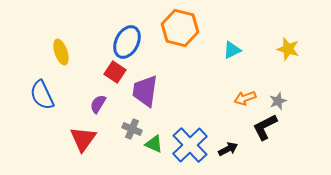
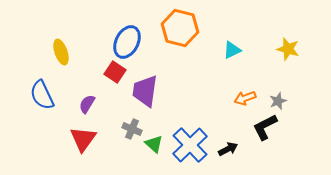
purple semicircle: moved 11 px left
green triangle: rotated 18 degrees clockwise
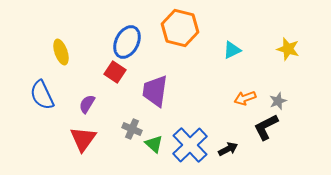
purple trapezoid: moved 10 px right
black L-shape: moved 1 px right
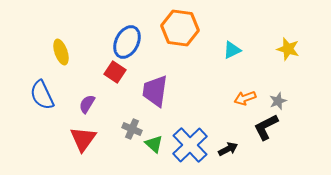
orange hexagon: rotated 6 degrees counterclockwise
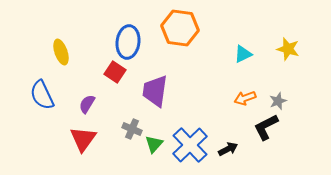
blue ellipse: moved 1 px right; rotated 20 degrees counterclockwise
cyan triangle: moved 11 px right, 4 px down
green triangle: rotated 30 degrees clockwise
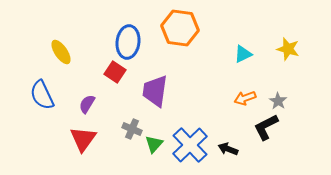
yellow ellipse: rotated 15 degrees counterclockwise
gray star: rotated 18 degrees counterclockwise
black arrow: rotated 132 degrees counterclockwise
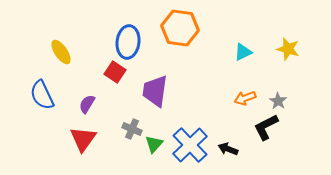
cyan triangle: moved 2 px up
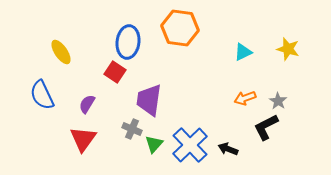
purple trapezoid: moved 6 px left, 9 px down
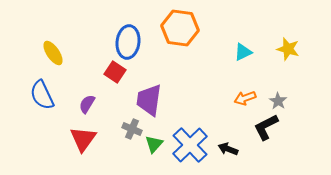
yellow ellipse: moved 8 px left, 1 px down
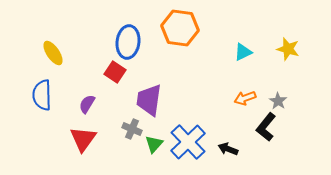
blue semicircle: rotated 24 degrees clockwise
black L-shape: rotated 24 degrees counterclockwise
blue cross: moved 2 px left, 3 px up
